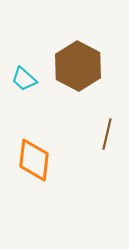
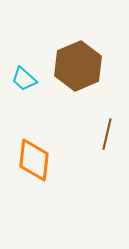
brown hexagon: rotated 9 degrees clockwise
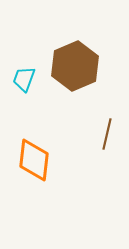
brown hexagon: moved 3 px left
cyan trapezoid: rotated 68 degrees clockwise
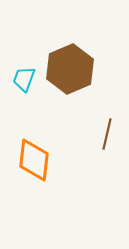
brown hexagon: moved 5 px left, 3 px down
